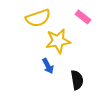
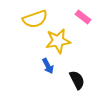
yellow semicircle: moved 3 px left, 1 px down
black semicircle: rotated 18 degrees counterclockwise
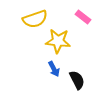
yellow star: rotated 15 degrees clockwise
blue arrow: moved 6 px right, 3 px down
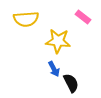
yellow semicircle: moved 9 px left; rotated 15 degrees clockwise
black semicircle: moved 6 px left, 3 px down
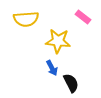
blue arrow: moved 2 px left, 1 px up
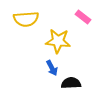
black semicircle: rotated 66 degrees counterclockwise
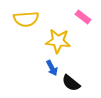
black semicircle: rotated 138 degrees counterclockwise
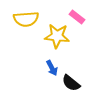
pink rectangle: moved 6 px left
yellow star: moved 1 px left, 5 px up
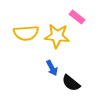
yellow semicircle: moved 14 px down
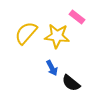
yellow semicircle: rotated 135 degrees clockwise
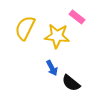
yellow semicircle: moved 1 px left, 5 px up; rotated 15 degrees counterclockwise
